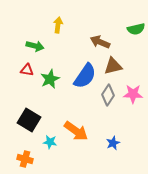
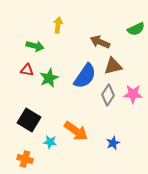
green semicircle: rotated 12 degrees counterclockwise
green star: moved 1 px left, 1 px up
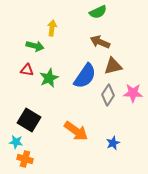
yellow arrow: moved 6 px left, 3 px down
green semicircle: moved 38 px left, 17 px up
pink star: moved 1 px up
cyan star: moved 34 px left
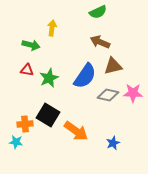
green arrow: moved 4 px left, 1 px up
gray diamond: rotated 70 degrees clockwise
black square: moved 19 px right, 5 px up
orange cross: moved 35 px up; rotated 21 degrees counterclockwise
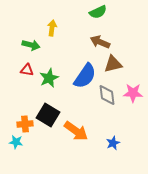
brown triangle: moved 2 px up
gray diamond: moved 1 px left; rotated 70 degrees clockwise
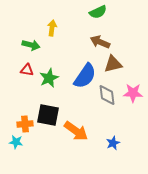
black square: rotated 20 degrees counterclockwise
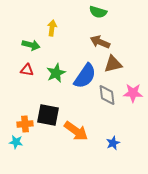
green semicircle: rotated 42 degrees clockwise
green star: moved 7 px right, 5 px up
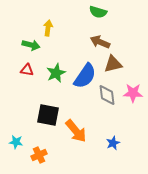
yellow arrow: moved 4 px left
orange cross: moved 14 px right, 31 px down; rotated 21 degrees counterclockwise
orange arrow: rotated 15 degrees clockwise
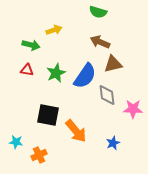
yellow arrow: moved 6 px right, 2 px down; rotated 63 degrees clockwise
pink star: moved 16 px down
